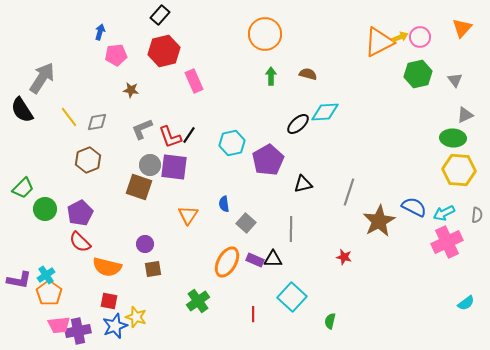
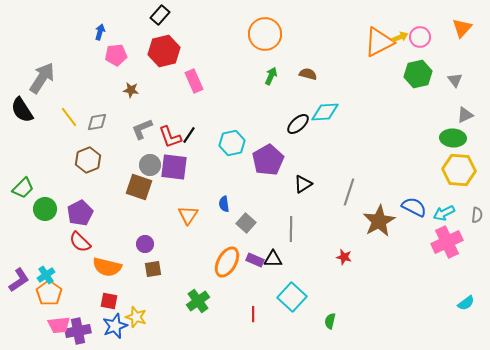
green arrow at (271, 76): rotated 24 degrees clockwise
black triangle at (303, 184): rotated 18 degrees counterclockwise
purple L-shape at (19, 280): rotated 45 degrees counterclockwise
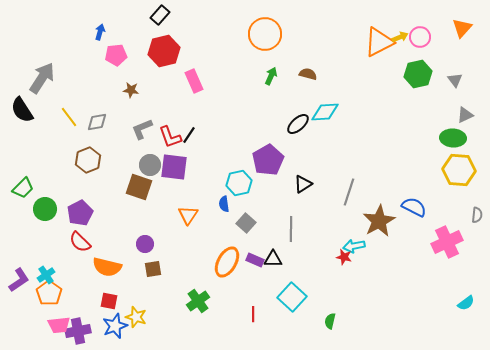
cyan hexagon at (232, 143): moved 7 px right, 40 px down
cyan arrow at (444, 213): moved 90 px left, 33 px down; rotated 15 degrees clockwise
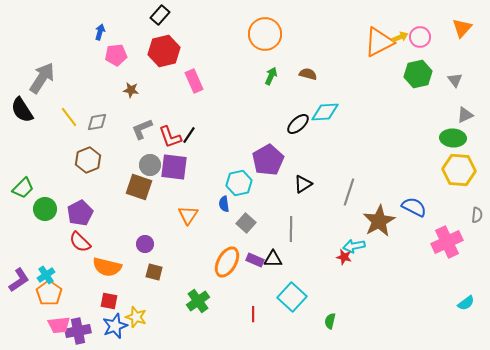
brown square at (153, 269): moved 1 px right, 3 px down; rotated 24 degrees clockwise
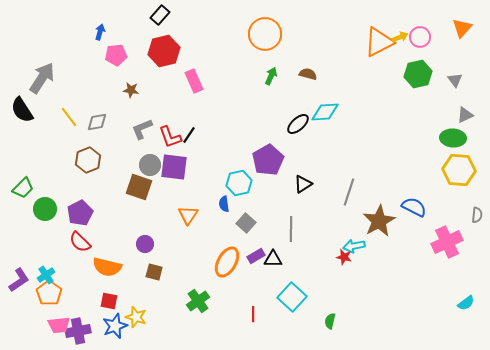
purple rectangle at (255, 260): moved 1 px right, 4 px up; rotated 54 degrees counterclockwise
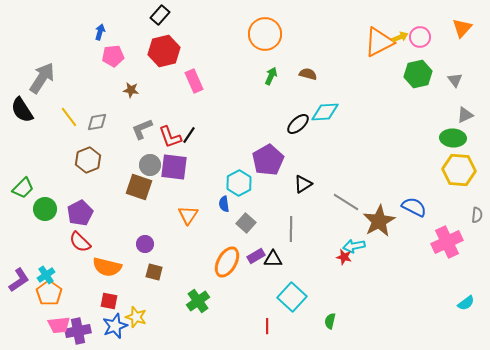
pink pentagon at (116, 55): moved 3 px left, 1 px down
cyan hexagon at (239, 183): rotated 15 degrees counterclockwise
gray line at (349, 192): moved 3 px left, 10 px down; rotated 76 degrees counterclockwise
red line at (253, 314): moved 14 px right, 12 px down
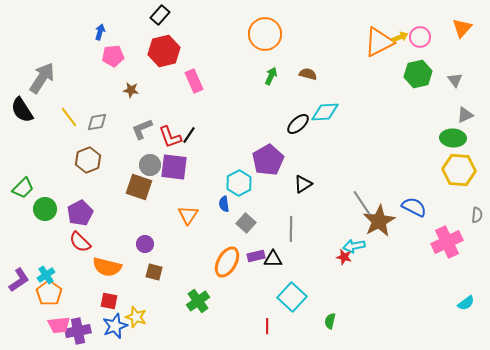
gray line at (346, 202): moved 16 px right, 1 px down; rotated 24 degrees clockwise
purple rectangle at (256, 256): rotated 18 degrees clockwise
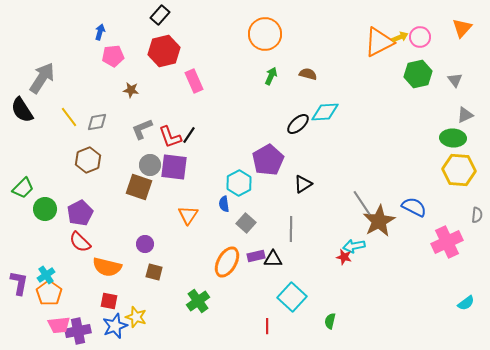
purple L-shape at (19, 280): moved 3 px down; rotated 45 degrees counterclockwise
